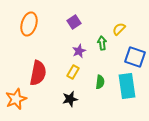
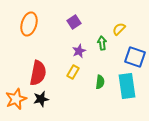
black star: moved 29 px left
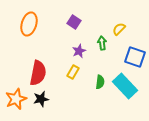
purple square: rotated 24 degrees counterclockwise
cyan rectangle: moved 2 px left; rotated 35 degrees counterclockwise
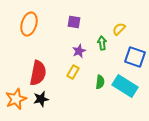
purple square: rotated 24 degrees counterclockwise
cyan rectangle: rotated 15 degrees counterclockwise
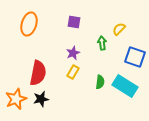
purple star: moved 6 px left, 2 px down
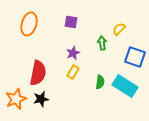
purple square: moved 3 px left
